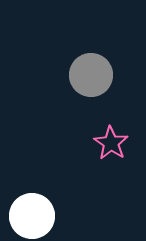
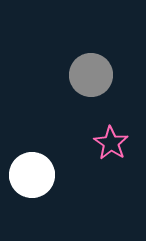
white circle: moved 41 px up
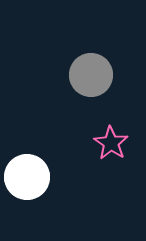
white circle: moved 5 px left, 2 px down
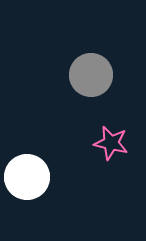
pink star: rotated 20 degrees counterclockwise
